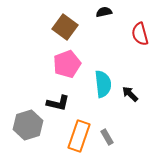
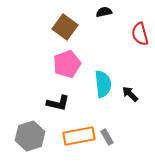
gray hexagon: moved 2 px right, 11 px down
orange rectangle: rotated 60 degrees clockwise
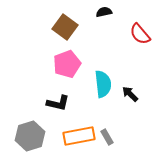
red semicircle: rotated 25 degrees counterclockwise
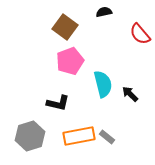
pink pentagon: moved 3 px right, 3 px up
cyan semicircle: rotated 8 degrees counterclockwise
gray rectangle: rotated 21 degrees counterclockwise
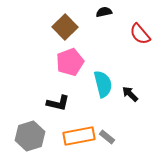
brown square: rotated 10 degrees clockwise
pink pentagon: moved 1 px down
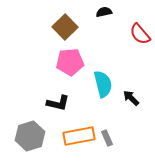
pink pentagon: rotated 16 degrees clockwise
black arrow: moved 1 px right, 4 px down
gray rectangle: moved 1 px down; rotated 28 degrees clockwise
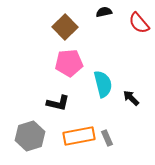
red semicircle: moved 1 px left, 11 px up
pink pentagon: moved 1 px left, 1 px down
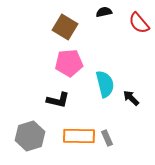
brown square: rotated 15 degrees counterclockwise
cyan semicircle: moved 2 px right
black L-shape: moved 3 px up
orange rectangle: rotated 12 degrees clockwise
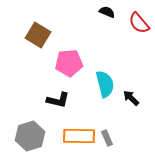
black semicircle: moved 3 px right; rotated 35 degrees clockwise
brown square: moved 27 px left, 8 px down
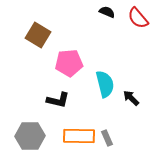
red semicircle: moved 1 px left, 5 px up
gray hexagon: rotated 16 degrees clockwise
